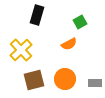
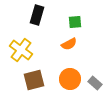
green square: moved 5 px left; rotated 24 degrees clockwise
yellow cross: rotated 10 degrees counterclockwise
orange circle: moved 5 px right
gray rectangle: rotated 40 degrees clockwise
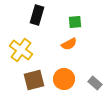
orange circle: moved 6 px left
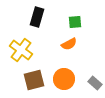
black rectangle: moved 2 px down
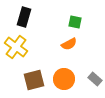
black rectangle: moved 13 px left
green square: rotated 16 degrees clockwise
yellow cross: moved 5 px left, 3 px up
gray rectangle: moved 4 px up
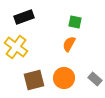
black rectangle: rotated 54 degrees clockwise
orange semicircle: rotated 147 degrees clockwise
orange circle: moved 1 px up
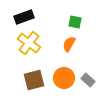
yellow cross: moved 13 px right, 4 px up
gray rectangle: moved 7 px left, 1 px down
